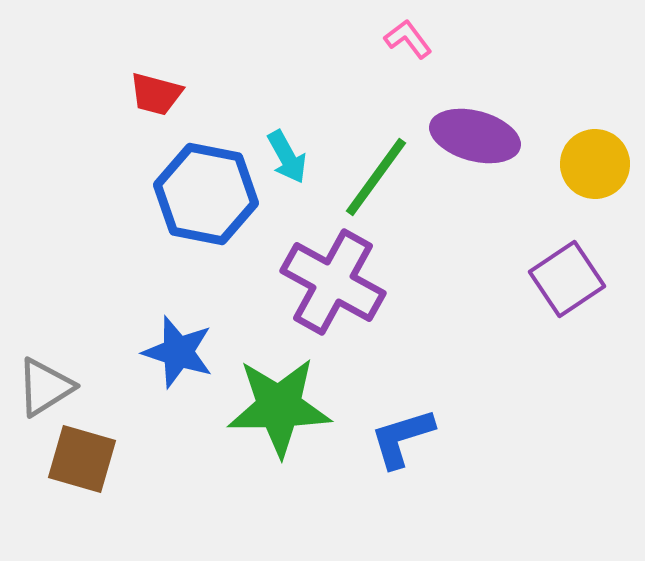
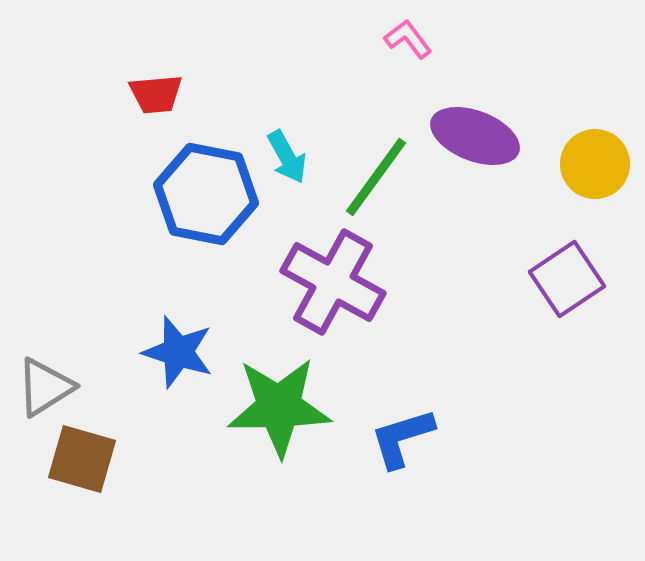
red trapezoid: rotated 20 degrees counterclockwise
purple ellipse: rotated 6 degrees clockwise
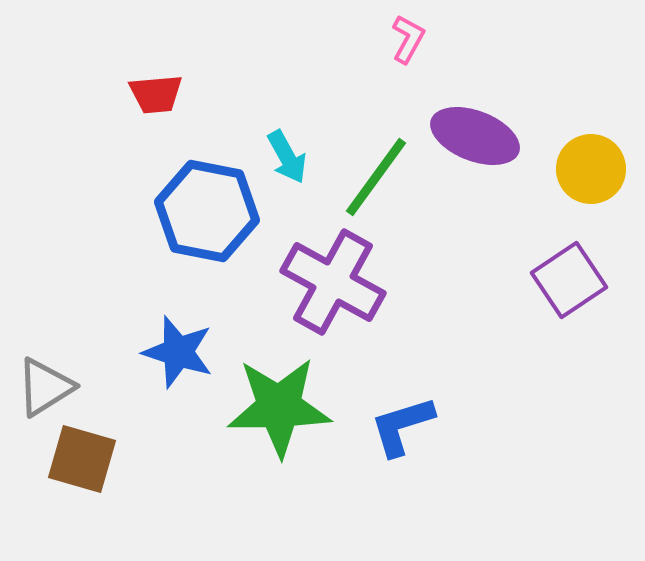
pink L-shape: rotated 66 degrees clockwise
yellow circle: moved 4 px left, 5 px down
blue hexagon: moved 1 px right, 17 px down
purple square: moved 2 px right, 1 px down
blue L-shape: moved 12 px up
